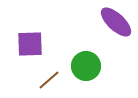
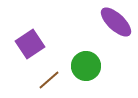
purple square: rotated 32 degrees counterclockwise
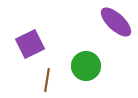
purple square: rotated 8 degrees clockwise
brown line: moved 2 px left; rotated 40 degrees counterclockwise
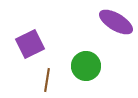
purple ellipse: rotated 12 degrees counterclockwise
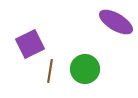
green circle: moved 1 px left, 3 px down
brown line: moved 3 px right, 9 px up
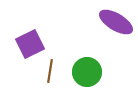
green circle: moved 2 px right, 3 px down
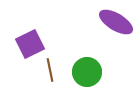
brown line: moved 1 px up; rotated 20 degrees counterclockwise
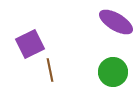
green circle: moved 26 px right
